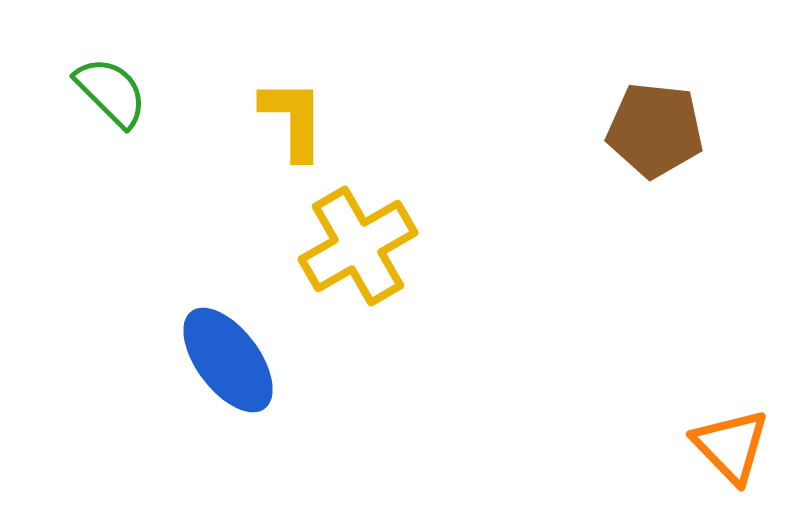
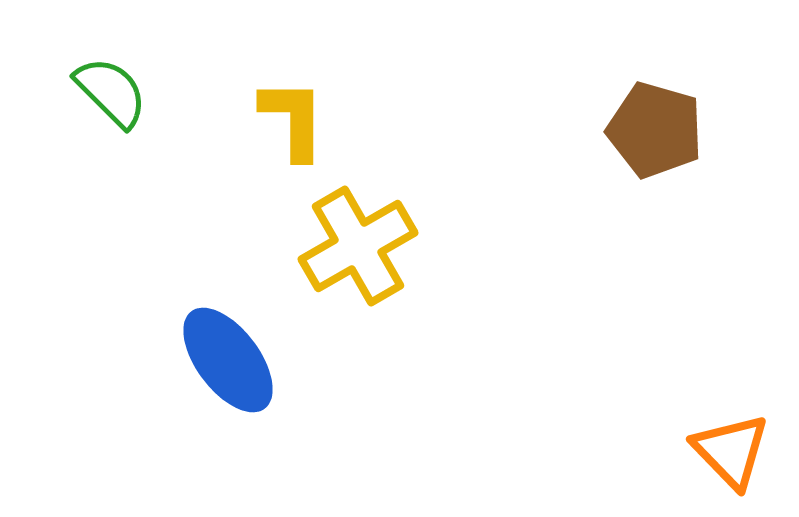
brown pentagon: rotated 10 degrees clockwise
orange triangle: moved 5 px down
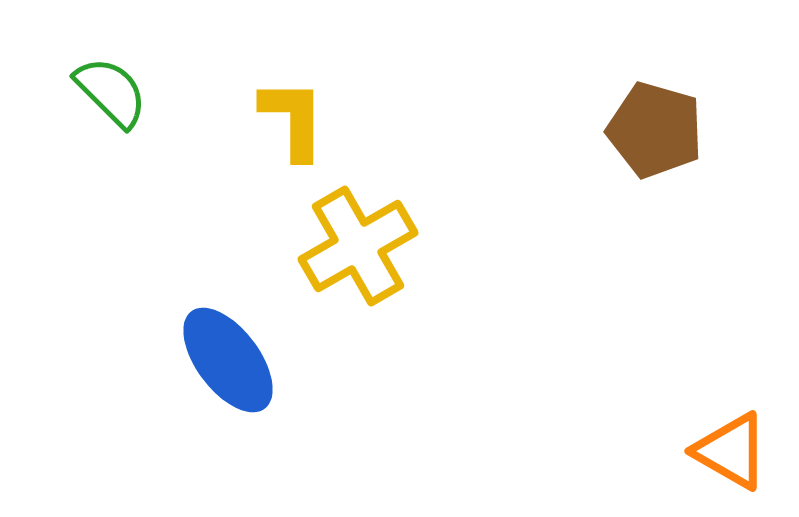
orange triangle: rotated 16 degrees counterclockwise
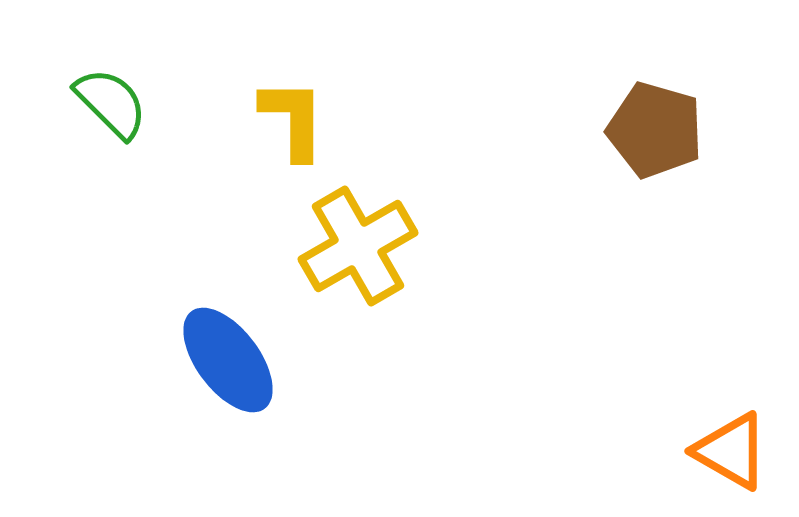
green semicircle: moved 11 px down
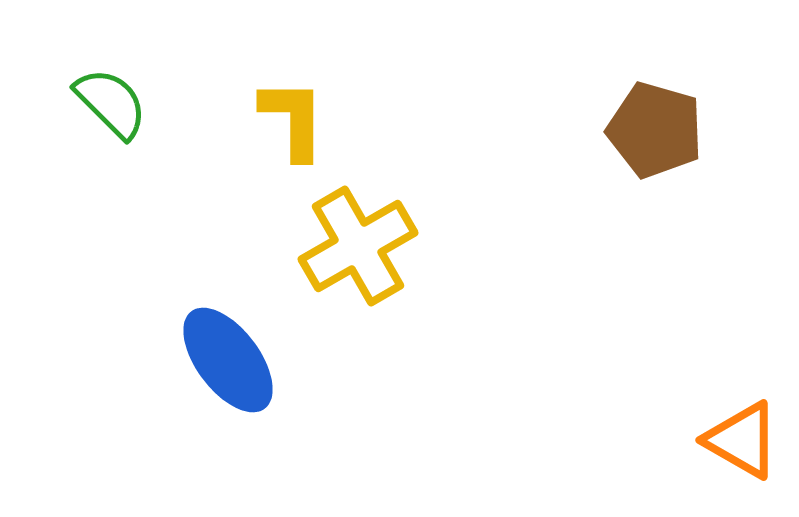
orange triangle: moved 11 px right, 11 px up
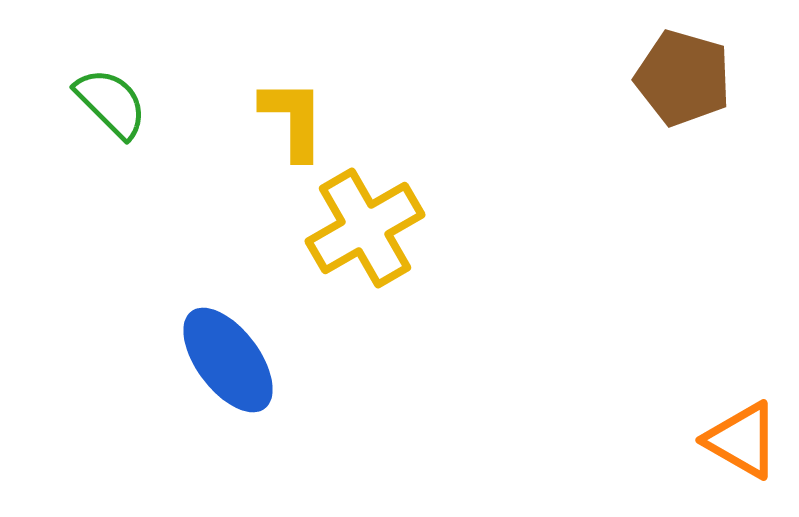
brown pentagon: moved 28 px right, 52 px up
yellow cross: moved 7 px right, 18 px up
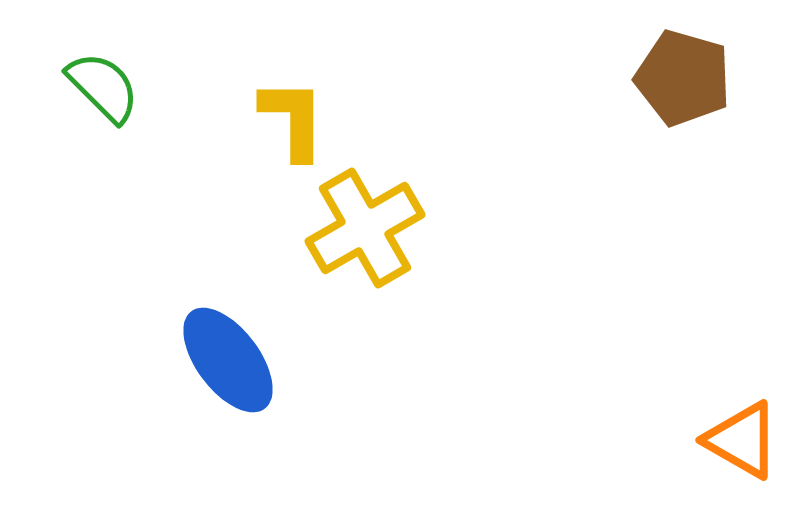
green semicircle: moved 8 px left, 16 px up
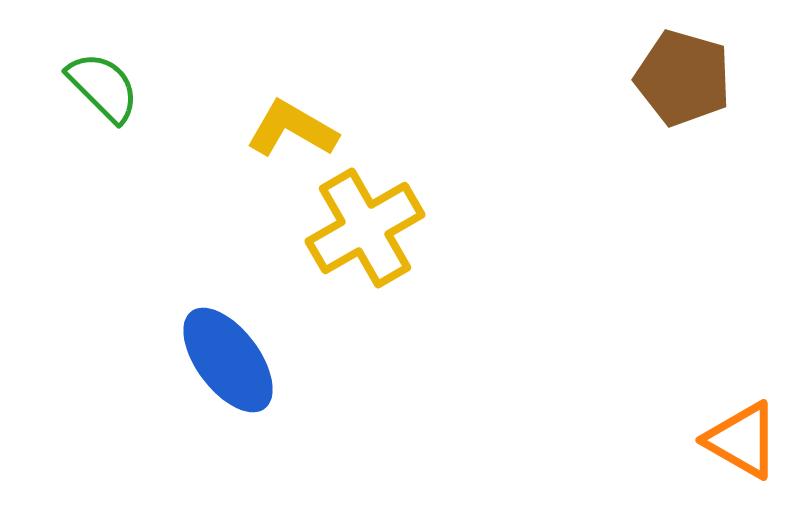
yellow L-shape: moved 1 px left, 10 px down; rotated 60 degrees counterclockwise
